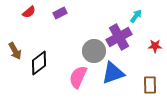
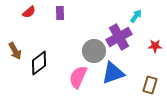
purple rectangle: rotated 64 degrees counterclockwise
brown rectangle: rotated 18 degrees clockwise
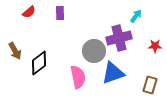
purple cross: moved 1 px down; rotated 15 degrees clockwise
pink semicircle: rotated 145 degrees clockwise
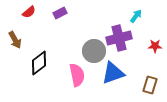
purple rectangle: rotated 64 degrees clockwise
brown arrow: moved 11 px up
pink semicircle: moved 1 px left, 2 px up
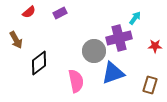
cyan arrow: moved 1 px left, 2 px down
brown arrow: moved 1 px right
pink semicircle: moved 1 px left, 6 px down
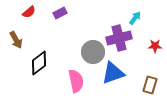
gray circle: moved 1 px left, 1 px down
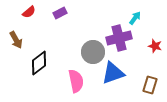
red star: rotated 16 degrees clockwise
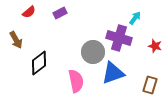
purple cross: rotated 30 degrees clockwise
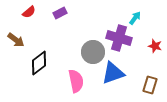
brown arrow: rotated 24 degrees counterclockwise
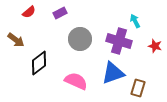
cyan arrow: moved 3 px down; rotated 64 degrees counterclockwise
purple cross: moved 3 px down
gray circle: moved 13 px left, 13 px up
pink semicircle: rotated 55 degrees counterclockwise
brown rectangle: moved 12 px left, 3 px down
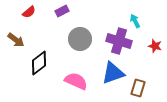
purple rectangle: moved 2 px right, 2 px up
